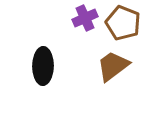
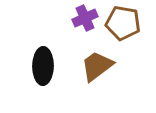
brown pentagon: rotated 12 degrees counterclockwise
brown trapezoid: moved 16 px left
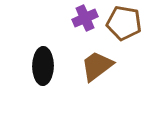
brown pentagon: moved 1 px right
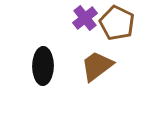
purple cross: rotated 15 degrees counterclockwise
brown pentagon: moved 7 px left; rotated 16 degrees clockwise
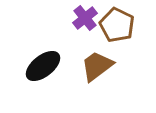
brown pentagon: moved 2 px down
black ellipse: rotated 51 degrees clockwise
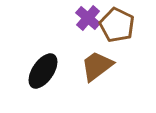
purple cross: moved 3 px right; rotated 10 degrees counterclockwise
black ellipse: moved 5 px down; rotated 18 degrees counterclockwise
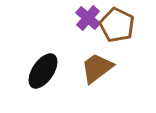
brown trapezoid: moved 2 px down
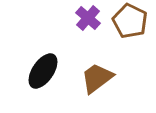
brown pentagon: moved 13 px right, 4 px up
brown trapezoid: moved 10 px down
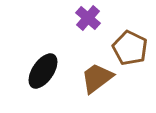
brown pentagon: moved 27 px down
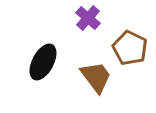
black ellipse: moved 9 px up; rotated 6 degrees counterclockwise
brown trapezoid: moved 1 px left, 1 px up; rotated 90 degrees clockwise
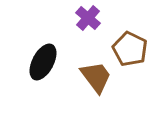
brown pentagon: moved 1 px down
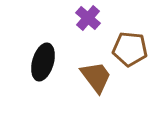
brown pentagon: rotated 20 degrees counterclockwise
black ellipse: rotated 12 degrees counterclockwise
